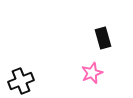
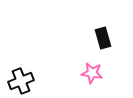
pink star: rotated 30 degrees clockwise
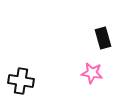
black cross: rotated 30 degrees clockwise
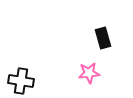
pink star: moved 3 px left; rotated 15 degrees counterclockwise
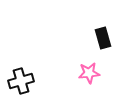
black cross: rotated 25 degrees counterclockwise
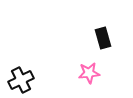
black cross: moved 1 px up; rotated 10 degrees counterclockwise
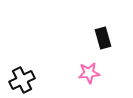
black cross: moved 1 px right
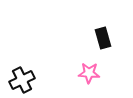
pink star: rotated 10 degrees clockwise
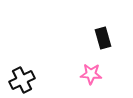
pink star: moved 2 px right, 1 px down
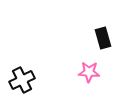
pink star: moved 2 px left, 2 px up
